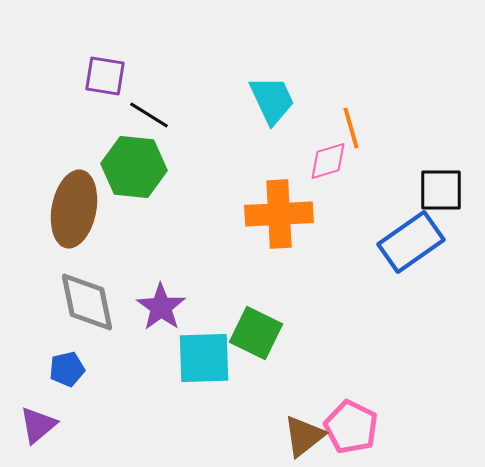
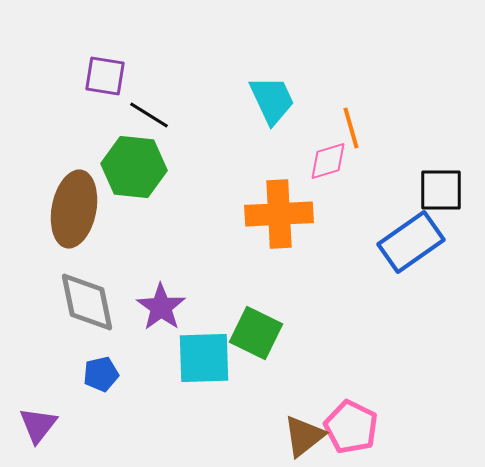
blue pentagon: moved 34 px right, 5 px down
purple triangle: rotated 12 degrees counterclockwise
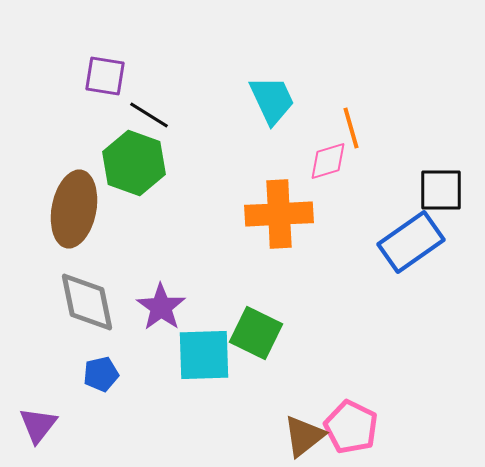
green hexagon: moved 4 px up; rotated 14 degrees clockwise
cyan square: moved 3 px up
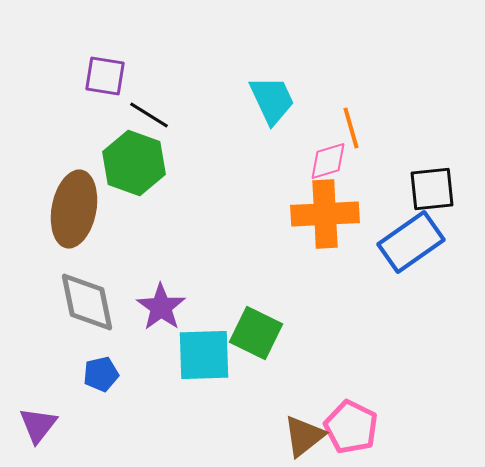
black square: moved 9 px left, 1 px up; rotated 6 degrees counterclockwise
orange cross: moved 46 px right
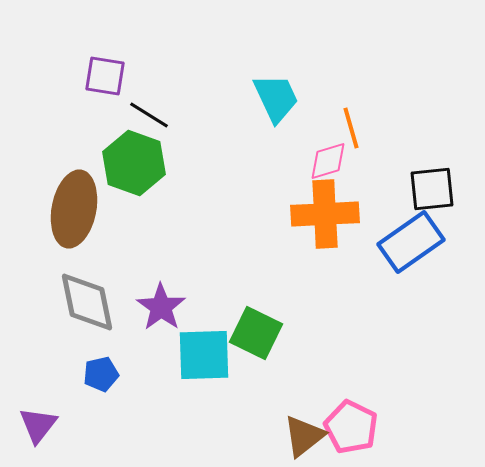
cyan trapezoid: moved 4 px right, 2 px up
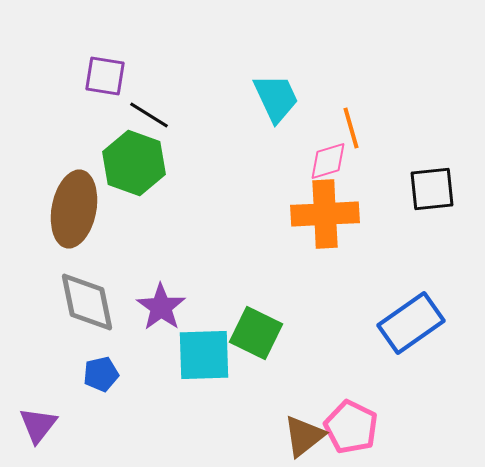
blue rectangle: moved 81 px down
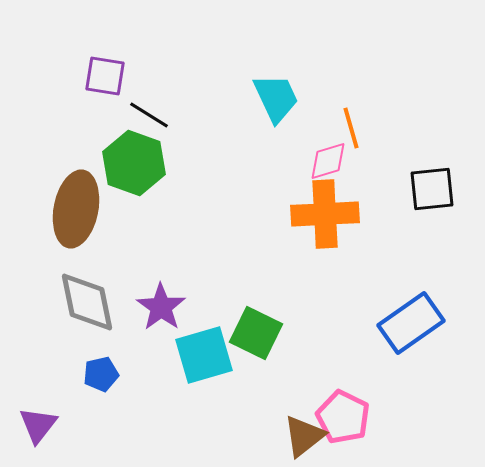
brown ellipse: moved 2 px right
cyan square: rotated 14 degrees counterclockwise
pink pentagon: moved 8 px left, 10 px up
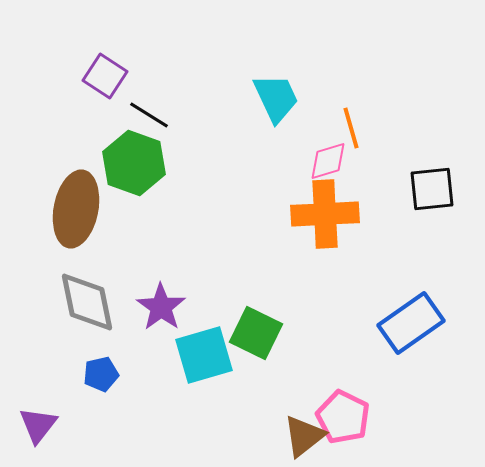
purple square: rotated 24 degrees clockwise
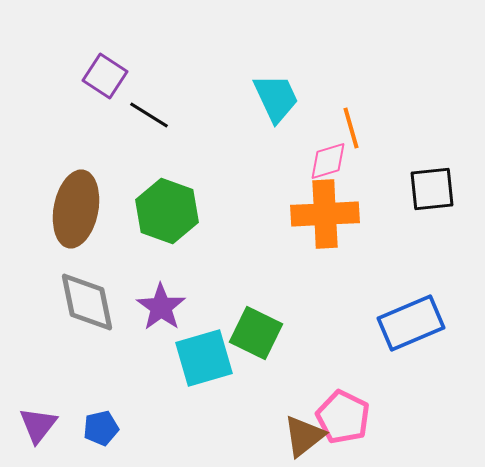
green hexagon: moved 33 px right, 48 px down
blue rectangle: rotated 12 degrees clockwise
cyan square: moved 3 px down
blue pentagon: moved 54 px down
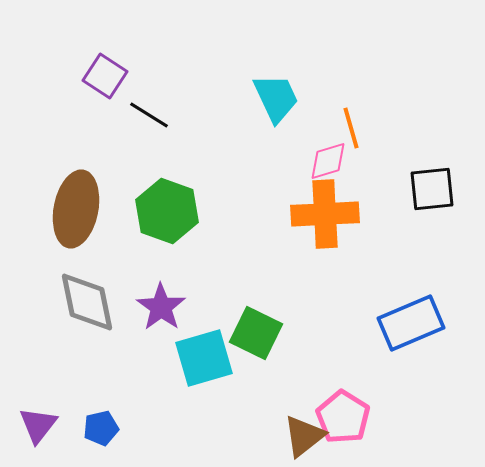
pink pentagon: rotated 6 degrees clockwise
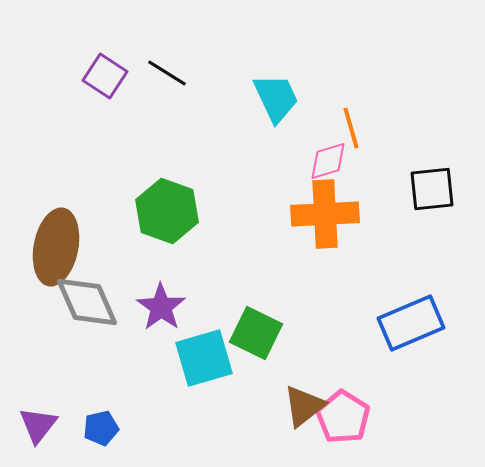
black line: moved 18 px right, 42 px up
brown ellipse: moved 20 px left, 38 px down
gray diamond: rotated 12 degrees counterclockwise
brown triangle: moved 30 px up
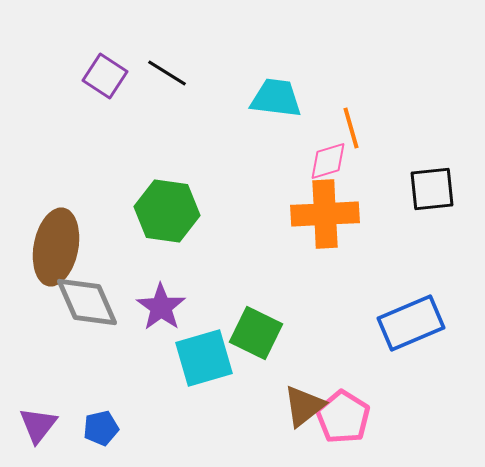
cyan trapezoid: rotated 58 degrees counterclockwise
green hexagon: rotated 12 degrees counterclockwise
